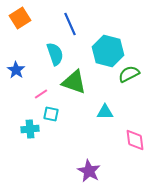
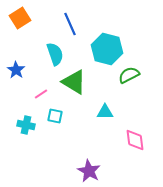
cyan hexagon: moved 1 px left, 2 px up
green semicircle: moved 1 px down
green triangle: rotated 12 degrees clockwise
cyan square: moved 4 px right, 2 px down
cyan cross: moved 4 px left, 4 px up; rotated 18 degrees clockwise
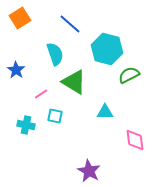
blue line: rotated 25 degrees counterclockwise
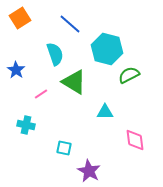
cyan square: moved 9 px right, 32 px down
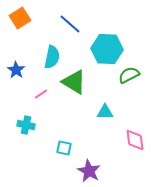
cyan hexagon: rotated 12 degrees counterclockwise
cyan semicircle: moved 3 px left, 3 px down; rotated 30 degrees clockwise
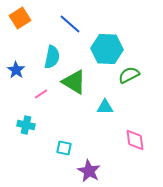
cyan triangle: moved 5 px up
